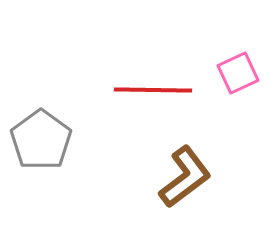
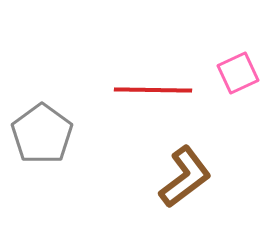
gray pentagon: moved 1 px right, 6 px up
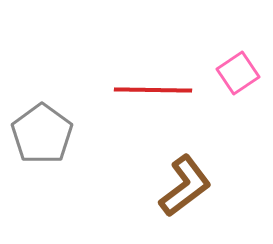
pink square: rotated 9 degrees counterclockwise
brown L-shape: moved 9 px down
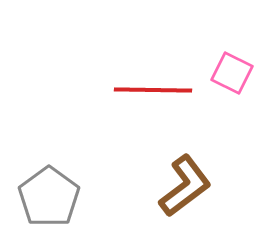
pink square: moved 6 px left; rotated 30 degrees counterclockwise
gray pentagon: moved 7 px right, 63 px down
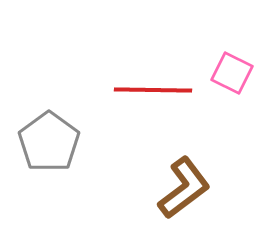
brown L-shape: moved 1 px left, 2 px down
gray pentagon: moved 55 px up
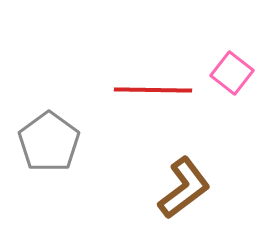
pink square: rotated 12 degrees clockwise
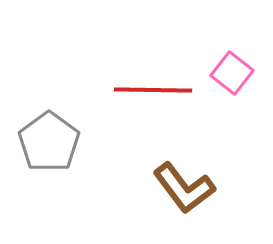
brown L-shape: rotated 90 degrees clockwise
